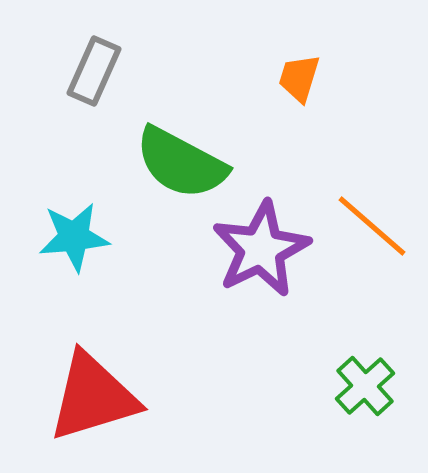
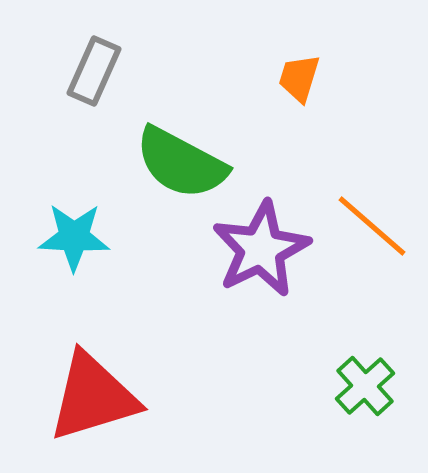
cyan star: rotated 8 degrees clockwise
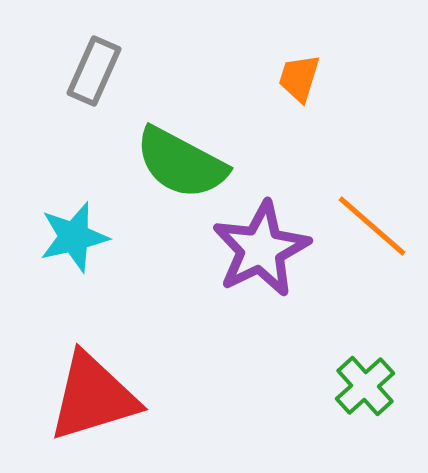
cyan star: rotated 16 degrees counterclockwise
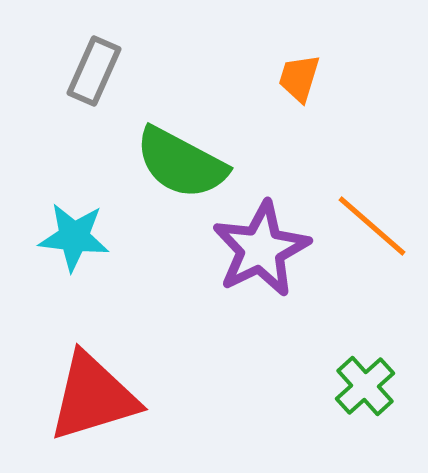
cyan star: rotated 20 degrees clockwise
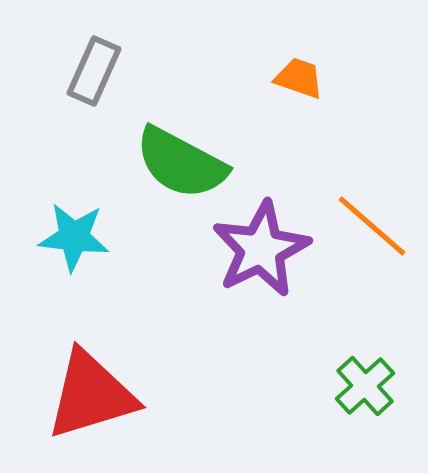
orange trapezoid: rotated 92 degrees clockwise
red triangle: moved 2 px left, 2 px up
